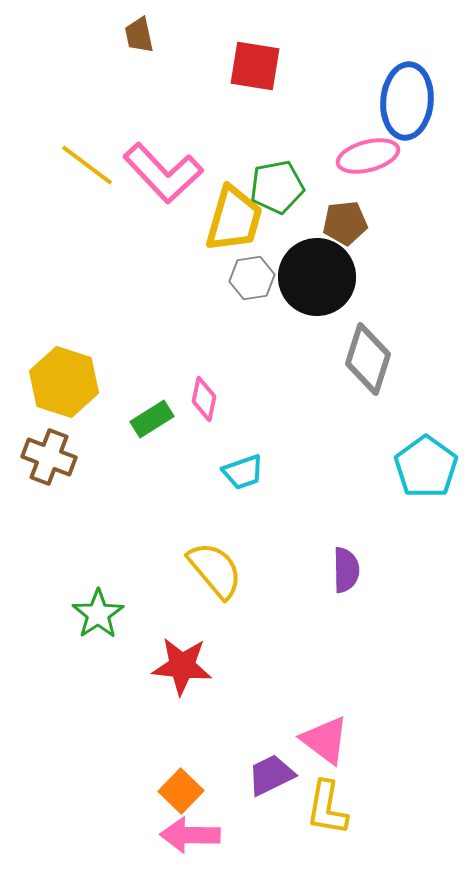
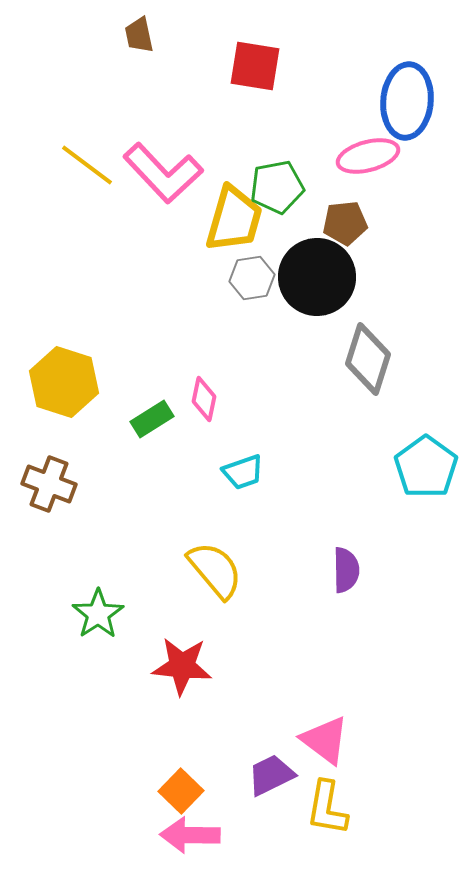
brown cross: moved 27 px down
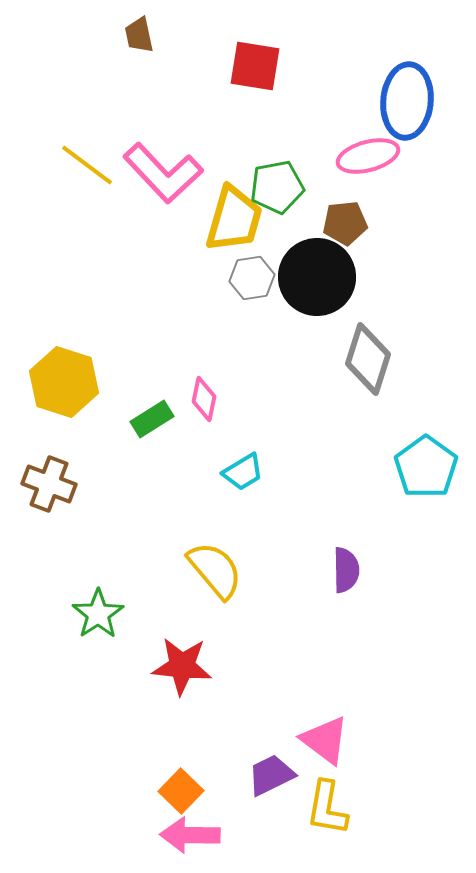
cyan trapezoid: rotated 12 degrees counterclockwise
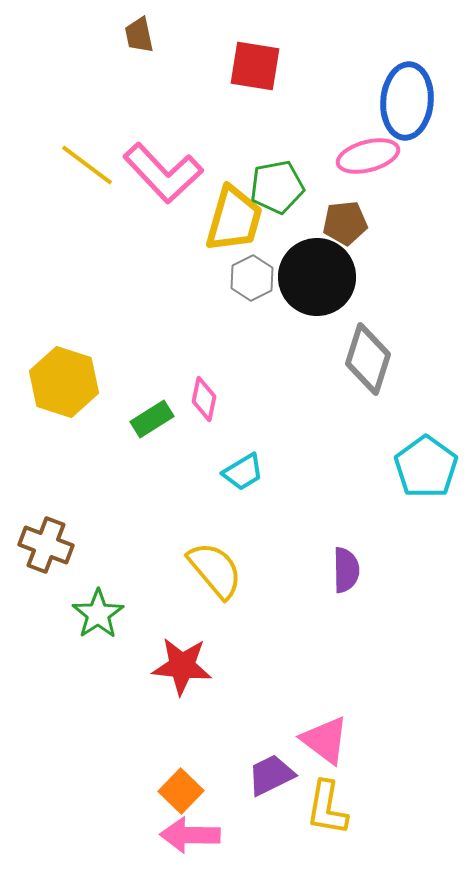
gray hexagon: rotated 18 degrees counterclockwise
brown cross: moved 3 px left, 61 px down
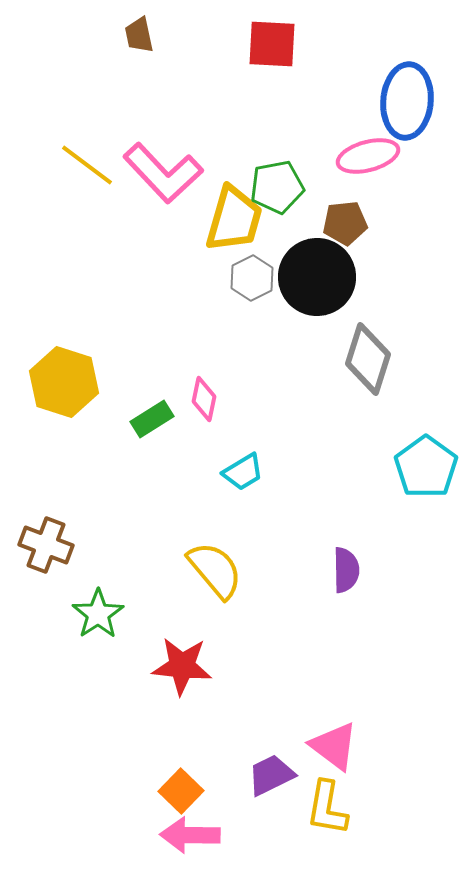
red square: moved 17 px right, 22 px up; rotated 6 degrees counterclockwise
pink triangle: moved 9 px right, 6 px down
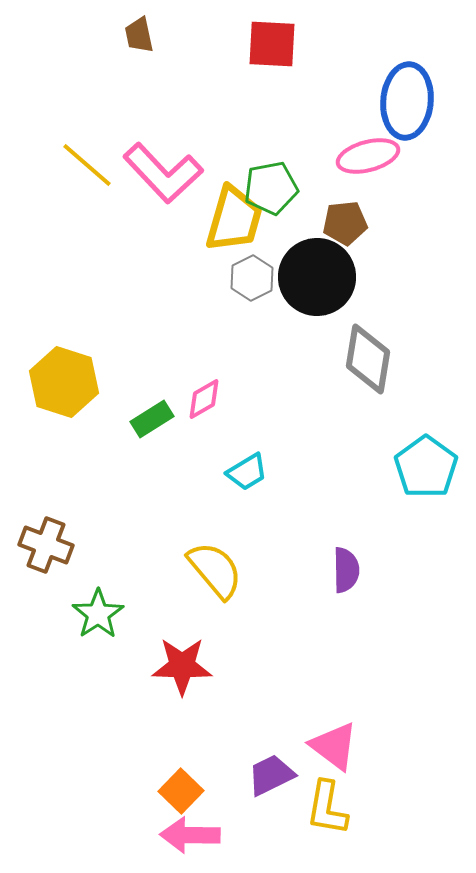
yellow line: rotated 4 degrees clockwise
green pentagon: moved 6 px left, 1 px down
gray diamond: rotated 8 degrees counterclockwise
pink diamond: rotated 48 degrees clockwise
cyan trapezoid: moved 4 px right
red star: rotated 4 degrees counterclockwise
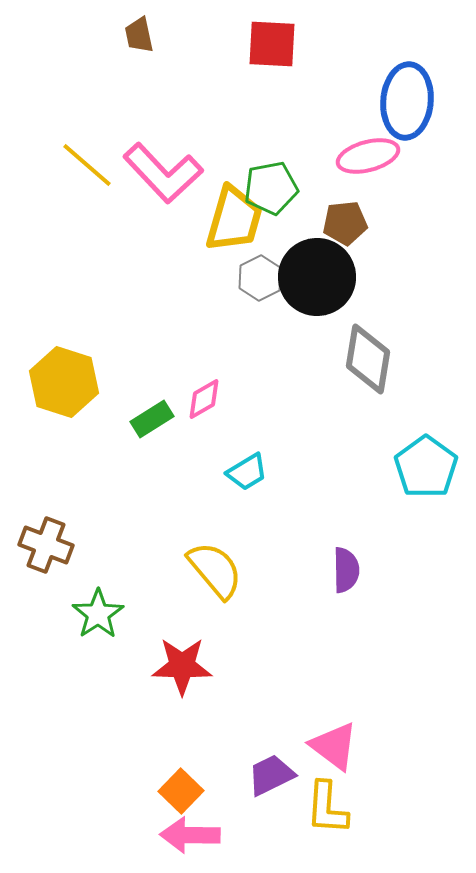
gray hexagon: moved 8 px right
yellow L-shape: rotated 6 degrees counterclockwise
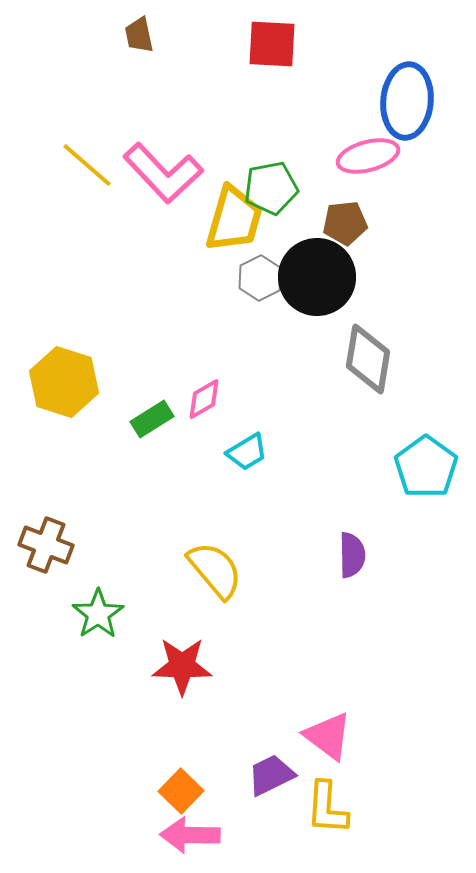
cyan trapezoid: moved 20 px up
purple semicircle: moved 6 px right, 15 px up
pink triangle: moved 6 px left, 10 px up
